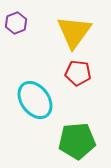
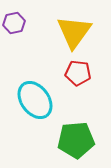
purple hexagon: moved 2 px left; rotated 10 degrees clockwise
green pentagon: moved 1 px left, 1 px up
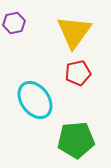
red pentagon: rotated 20 degrees counterclockwise
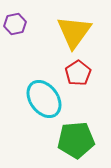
purple hexagon: moved 1 px right, 1 px down
red pentagon: rotated 20 degrees counterclockwise
cyan ellipse: moved 9 px right, 1 px up
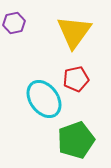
purple hexagon: moved 1 px left, 1 px up
red pentagon: moved 2 px left, 6 px down; rotated 20 degrees clockwise
green pentagon: rotated 15 degrees counterclockwise
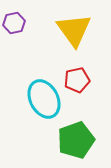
yellow triangle: moved 2 px up; rotated 12 degrees counterclockwise
red pentagon: moved 1 px right, 1 px down
cyan ellipse: rotated 9 degrees clockwise
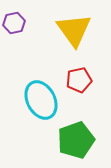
red pentagon: moved 2 px right
cyan ellipse: moved 3 px left, 1 px down
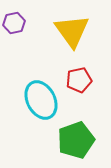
yellow triangle: moved 2 px left, 1 px down
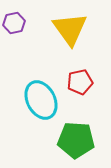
yellow triangle: moved 2 px left, 2 px up
red pentagon: moved 1 px right, 2 px down
green pentagon: rotated 24 degrees clockwise
